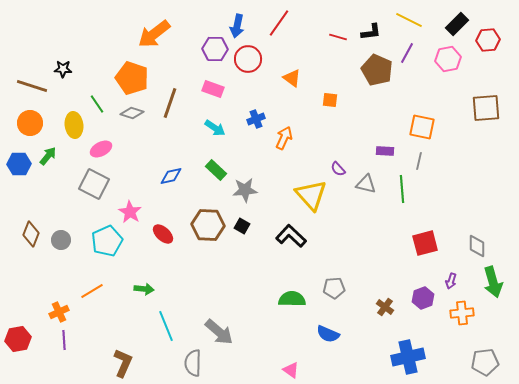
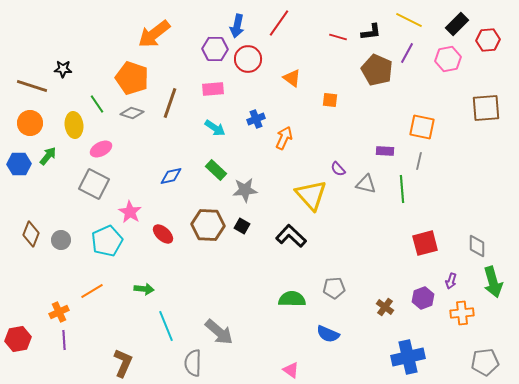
pink rectangle at (213, 89): rotated 25 degrees counterclockwise
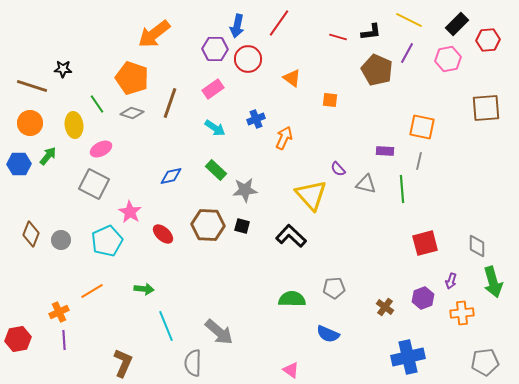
pink rectangle at (213, 89): rotated 30 degrees counterclockwise
black square at (242, 226): rotated 14 degrees counterclockwise
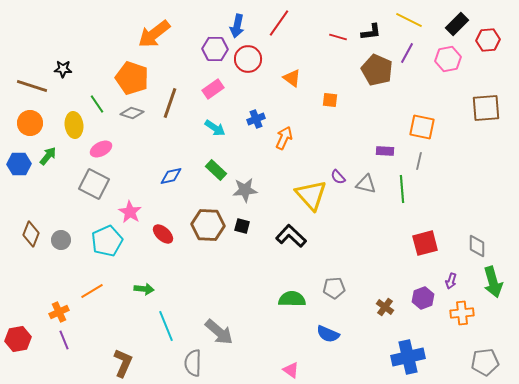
purple semicircle at (338, 169): moved 8 px down
purple line at (64, 340): rotated 18 degrees counterclockwise
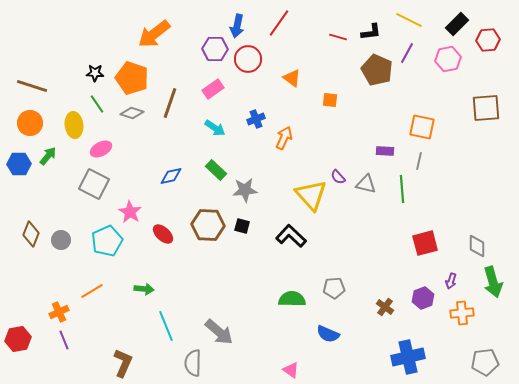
black star at (63, 69): moved 32 px right, 4 px down
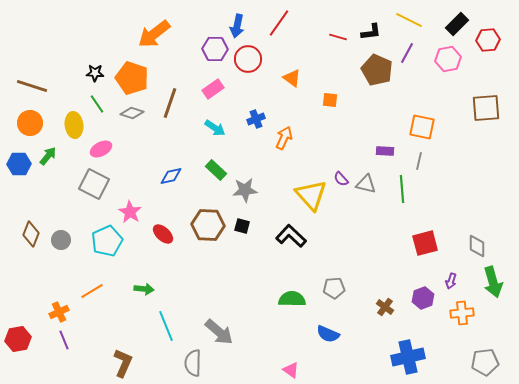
purple semicircle at (338, 177): moved 3 px right, 2 px down
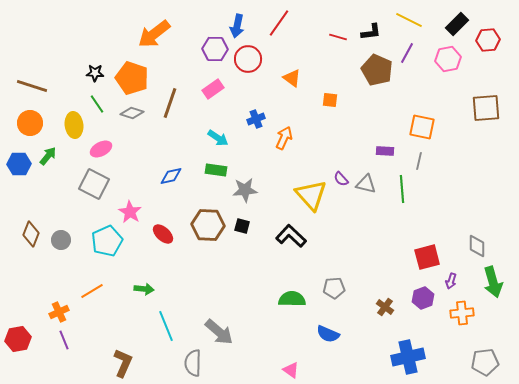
cyan arrow at (215, 128): moved 3 px right, 10 px down
green rectangle at (216, 170): rotated 35 degrees counterclockwise
red square at (425, 243): moved 2 px right, 14 px down
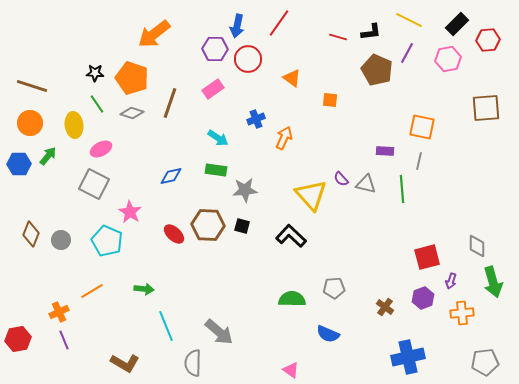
red ellipse at (163, 234): moved 11 px right
cyan pentagon at (107, 241): rotated 24 degrees counterclockwise
brown L-shape at (123, 363): moved 2 px right; rotated 96 degrees clockwise
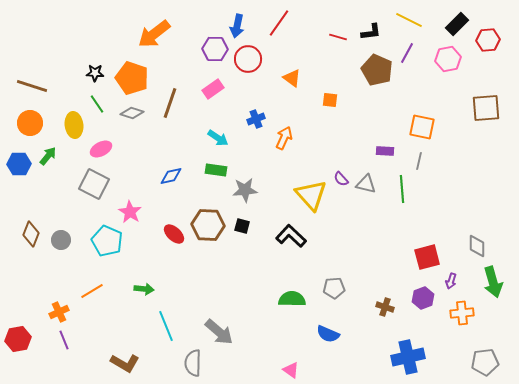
brown cross at (385, 307): rotated 18 degrees counterclockwise
